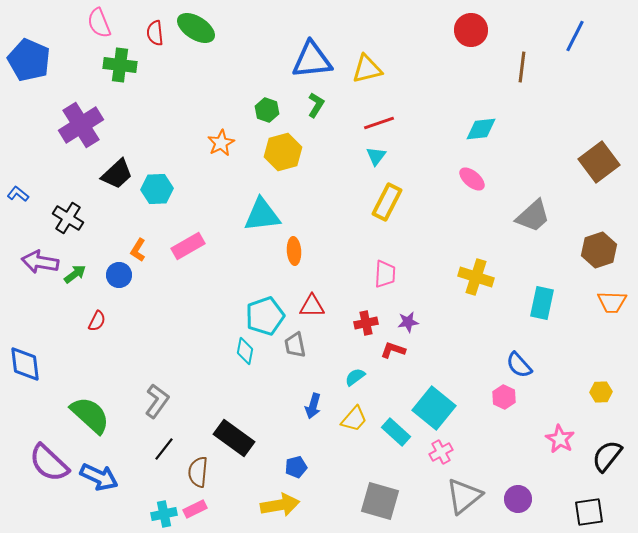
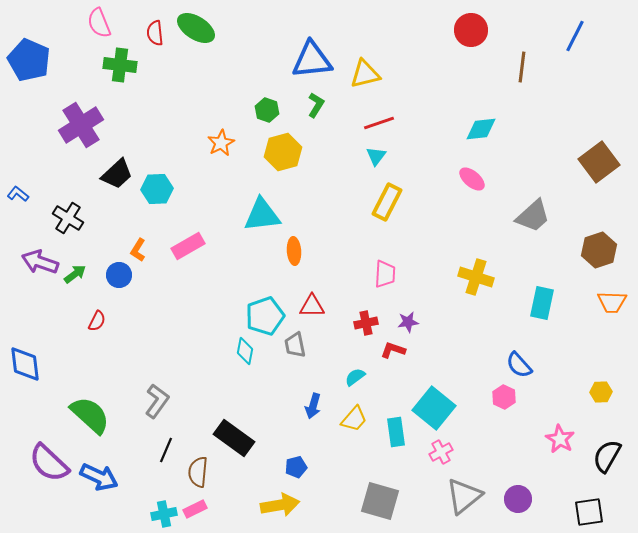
yellow triangle at (367, 69): moved 2 px left, 5 px down
purple arrow at (40, 262): rotated 9 degrees clockwise
cyan rectangle at (396, 432): rotated 40 degrees clockwise
black line at (164, 449): moved 2 px right, 1 px down; rotated 15 degrees counterclockwise
black semicircle at (607, 456): rotated 8 degrees counterclockwise
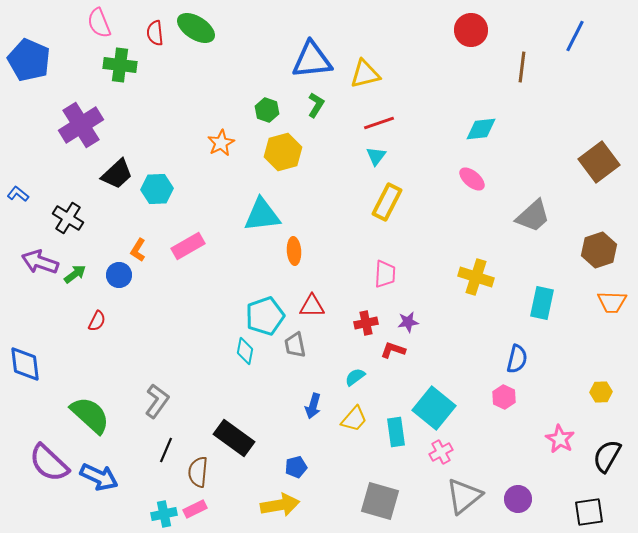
blue semicircle at (519, 365): moved 2 px left, 6 px up; rotated 124 degrees counterclockwise
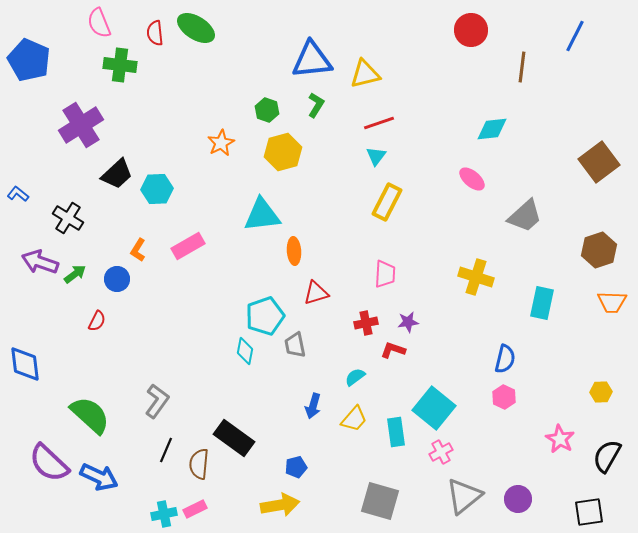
cyan diamond at (481, 129): moved 11 px right
gray trapezoid at (533, 216): moved 8 px left
blue circle at (119, 275): moved 2 px left, 4 px down
red triangle at (312, 306): moved 4 px right, 13 px up; rotated 16 degrees counterclockwise
blue semicircle at (517, 359): moved 12 px left
brown semicircle at (198, 472): moved 1 px right, 8 px up
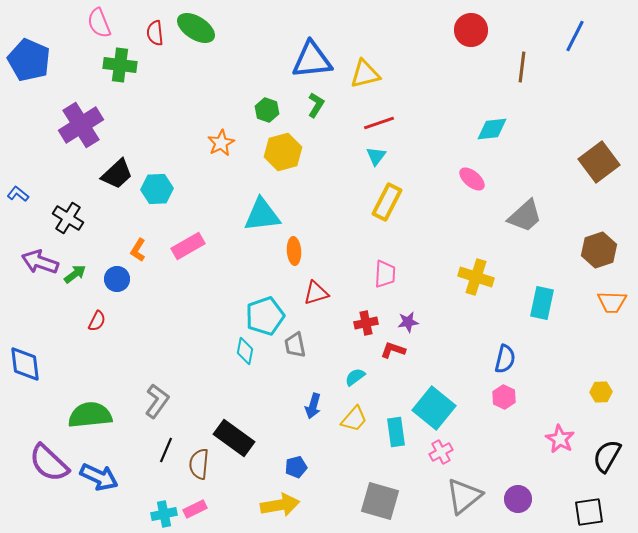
green semicircle at (90, 415): rotated 48 degrees counterclockwise
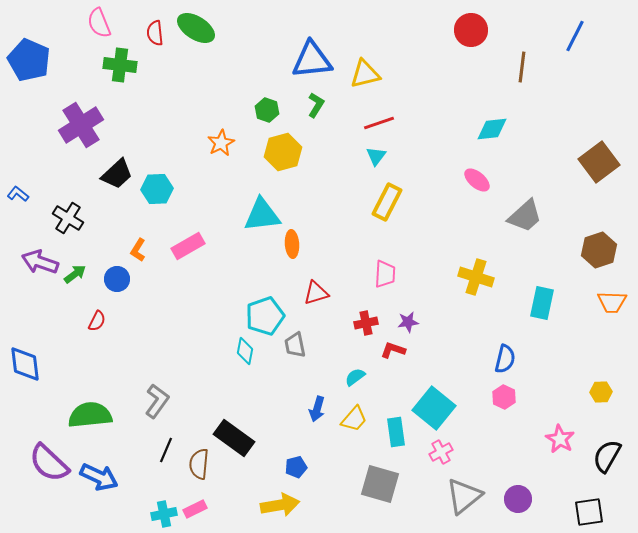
pink ellipse at (472, 179): moved 5 px right, 1 px down
orange ellipse at (294, 251): moved 2 px left, 7 px up
blue arrow at (313, 406): moved 4 px right, 3 px down
gray square at (380, 501): moved 17 px up
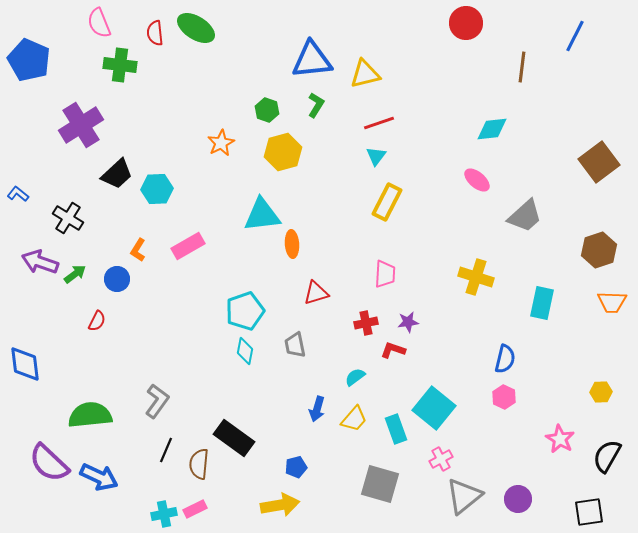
red circle at (471, 30): moved 5 px left, 7 px up
cyan pentagon at (265, 316): moved 20 px left, 5 px up
cyan rectangle at (396, 432): moved 3 px up; rotated 12 degrees counterclockwise
pink cross at (441, 452): moved 7 px down
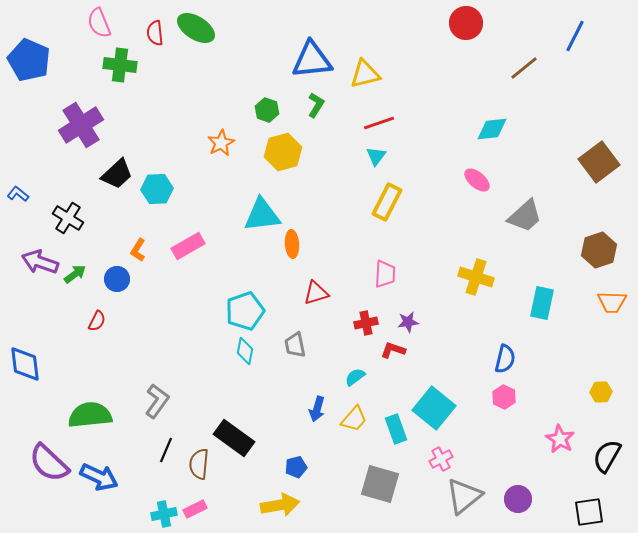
brown line at (522, 67): moved 2 px right, 1 px down; rotated 44 degrees clockwise
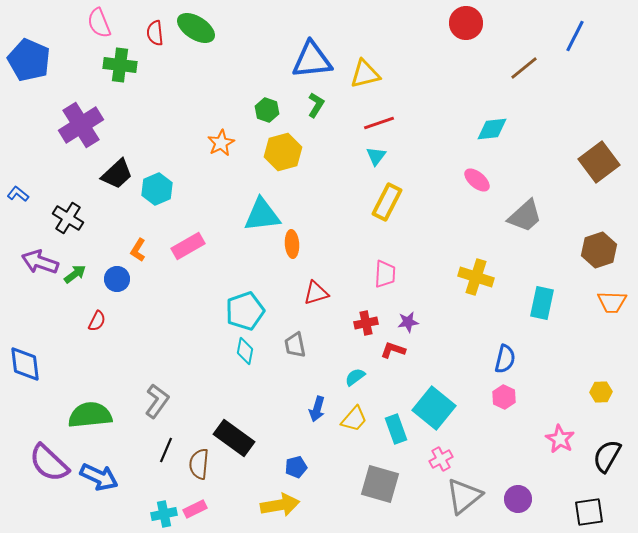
cyan hexagon at (157, 189): rotated 20 degrees counterclockwise
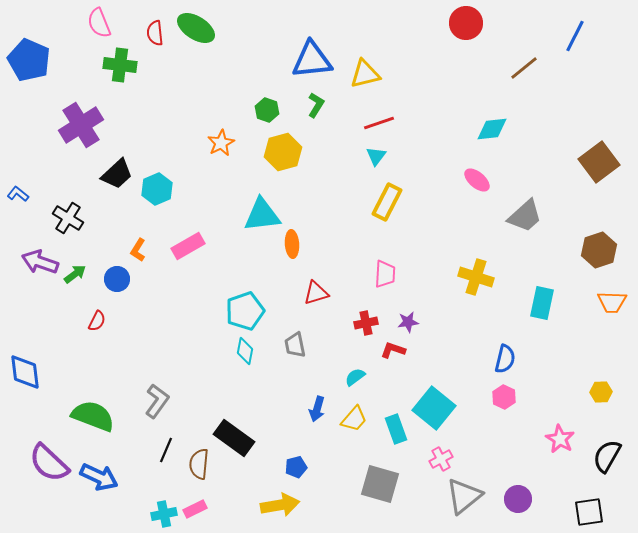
blue diamond at (25, 364): moved 8 px down
green semicircle at (90, 415): moved 3 px right, 1 px down; rotated 27 degrees clockwise
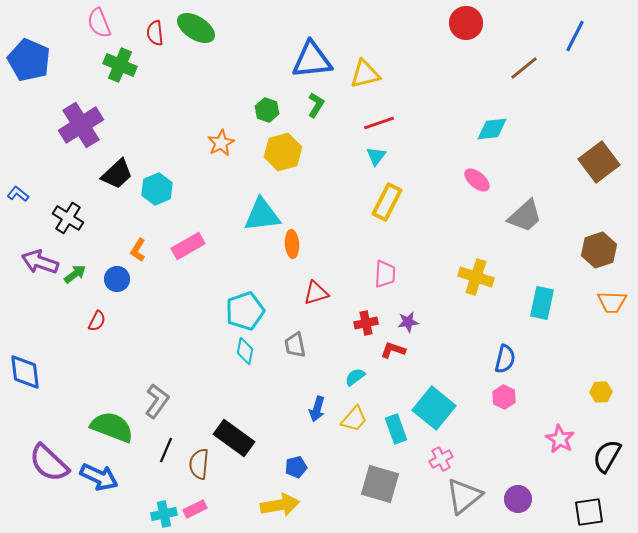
green cross at (120, 65): rotated 16 degrees clockwise
green semicircle at (93, 416): moved 19 px right, 11 px down
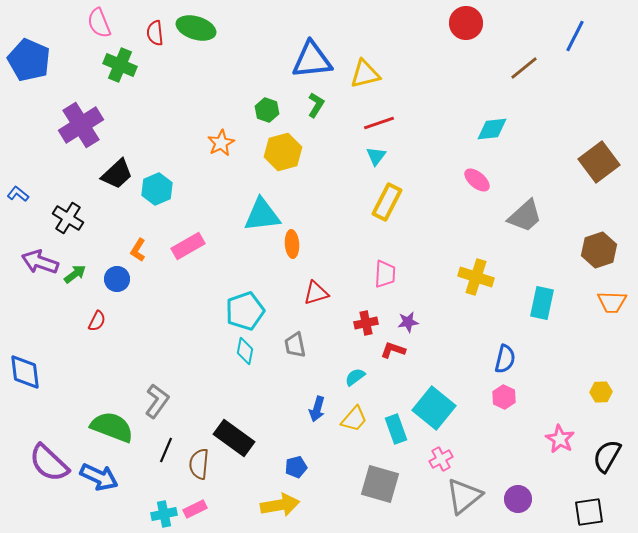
green ellipse at (196, 28): rotated 15 degrees counterclockwise
